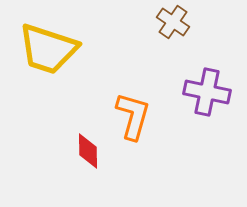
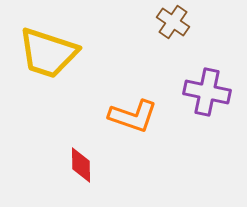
yellow trapezoid: moved 4 px down
orange L-shape: rotated 93 degrees clockwise
red diamond: moved 7 px left, 14 px down
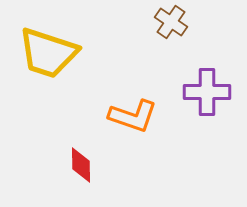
brown cross: moved 2 px left
purple cross: rotated 12 degrees counterclockwise
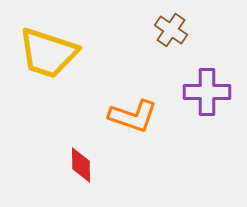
brown cross: moved 8 px down
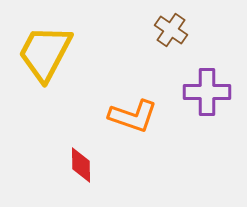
yellow trapezoid: moved 3 px left; rotated 100 degrees clockwise
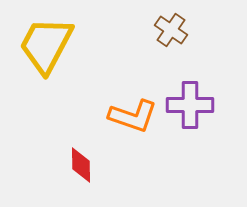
yellow trapezoid: moved 1 px right, 8 px up
purple cross: moved 17 px left, 13 px down
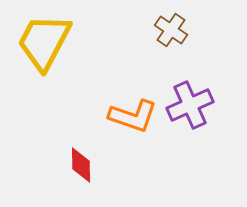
yellow trapezoid: moved 2 px left, 3 px up
purple cross: rotated 24 degrees counterclockwise
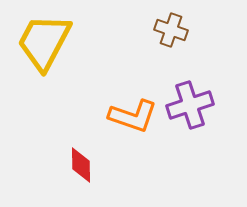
brown cross: rotated 16 degrees counterclockwise
purple cross: rotated 6 degrees clockwise
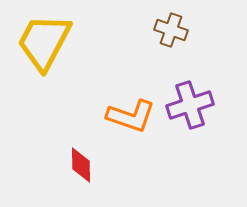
orange L-shape: moved 2 px left
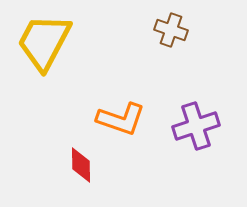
purple cross: moved 6 px right, 21 px down
orange L-shape: moved 10 px left, 3 px down
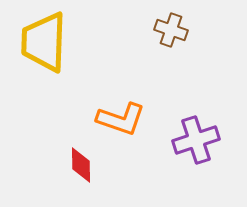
yellow trapezoid: rotated 26 degrees counterclockwise
purple cross: moved 14 px down
